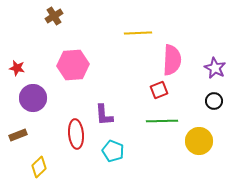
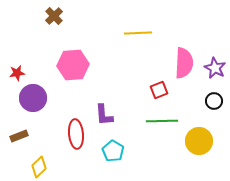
brown cross: rotated 12 degrees counterclockwise
pink semicircle: moved 12 px right, 3 px down
red star: moved 5 px down; rotated 21 degrees counterclockwise
brown rectangle: moved 1 px right, 1 px down
cyan pentagon: rotated 10 degrees clockwise
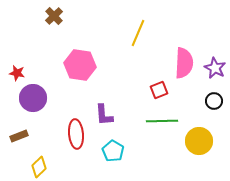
yellow line: rotated 64 degrees counterclockwise
pink hexagon: moved 7 px right; rotated 12 degrees clockwise
red star: rotated 21 degrees clockwise
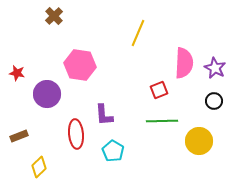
purple circle: moved 14 px right, 4 px up
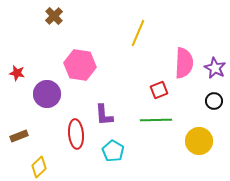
green line: moved 6 px left, 1 px up
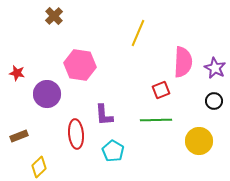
pink semicircle: moved 1 px left, 1 px up
red square: moved 2 px right
